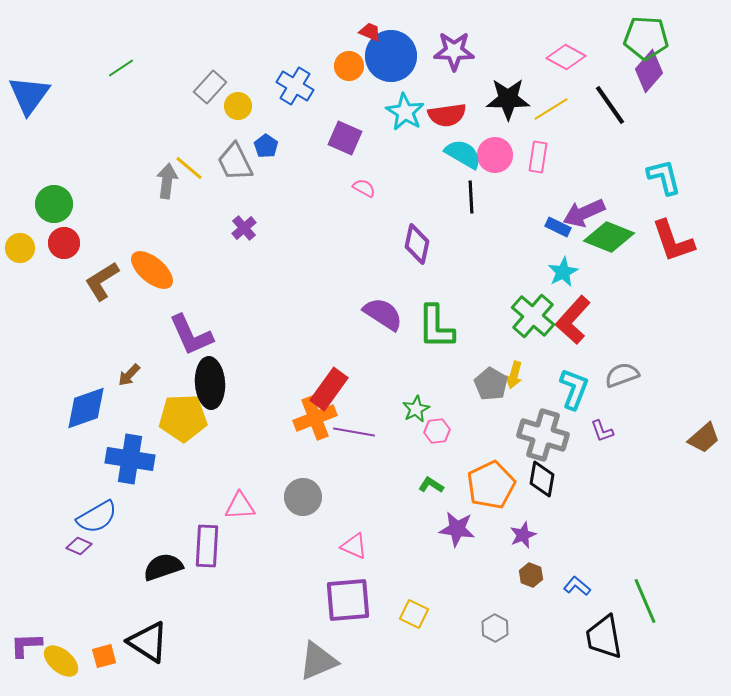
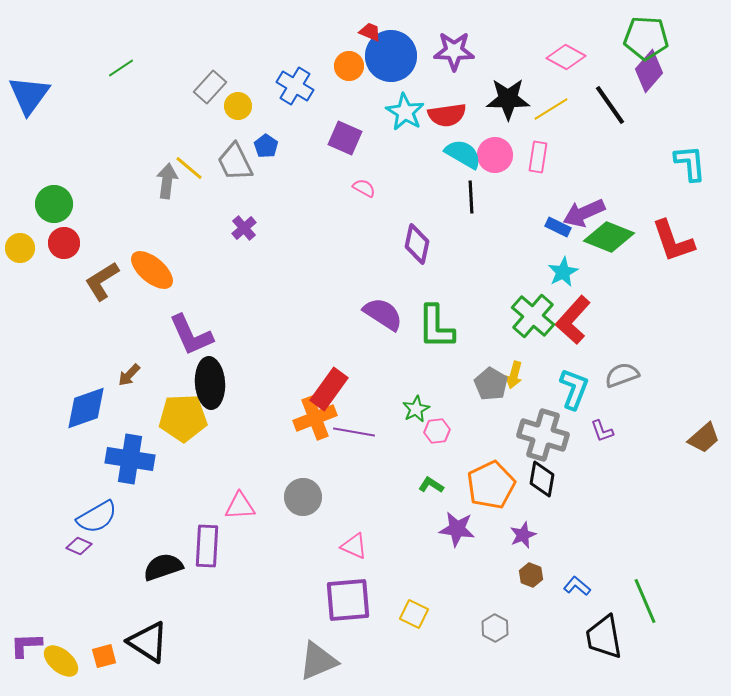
cyan L-shape at (664, 177): moved 26 px right, 14 px up; rotated 9 degrees clockwise
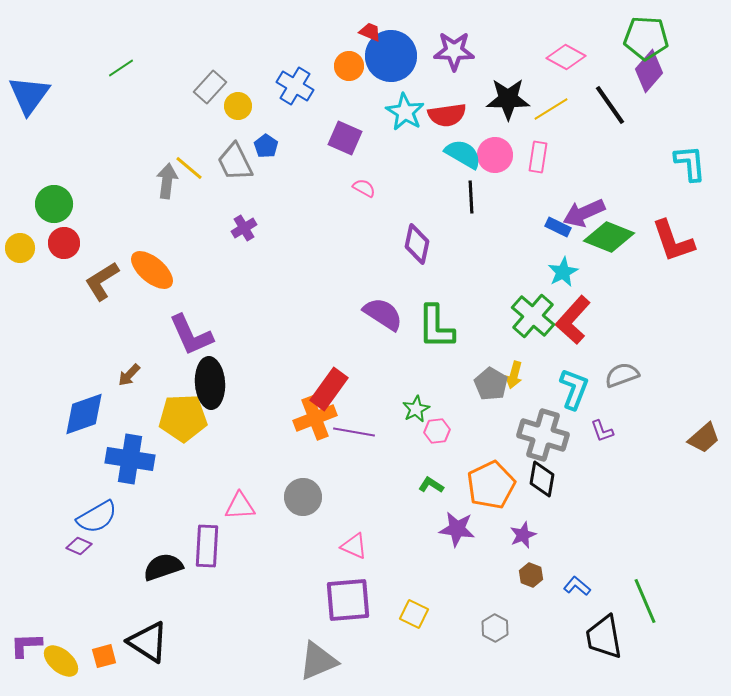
purple cross at (244, 228): rotated 10 degrees clockwise
blue diamond at (86, 408): moved 2 px left, 6 px down
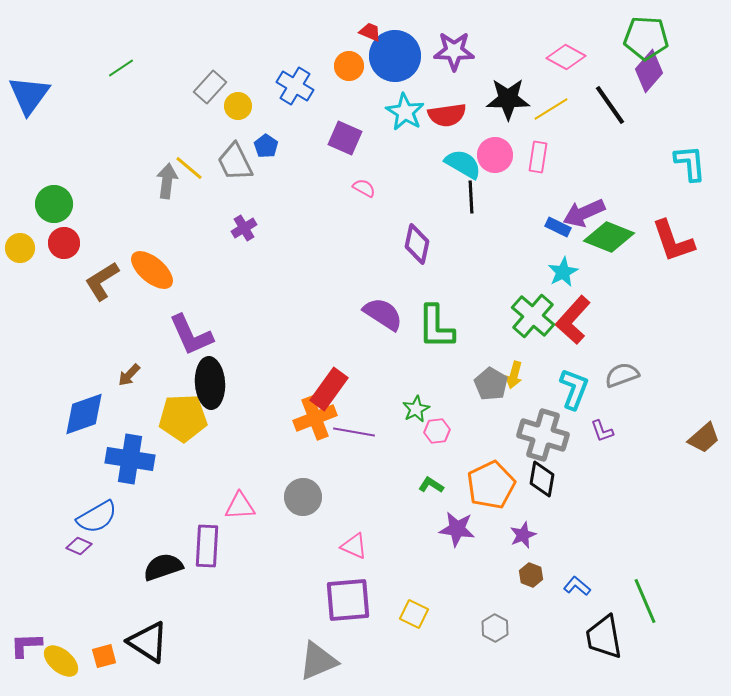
blue circle at (391, 56): moved 4 px right
cyan semicircle at (463, 154): moved 10 px down
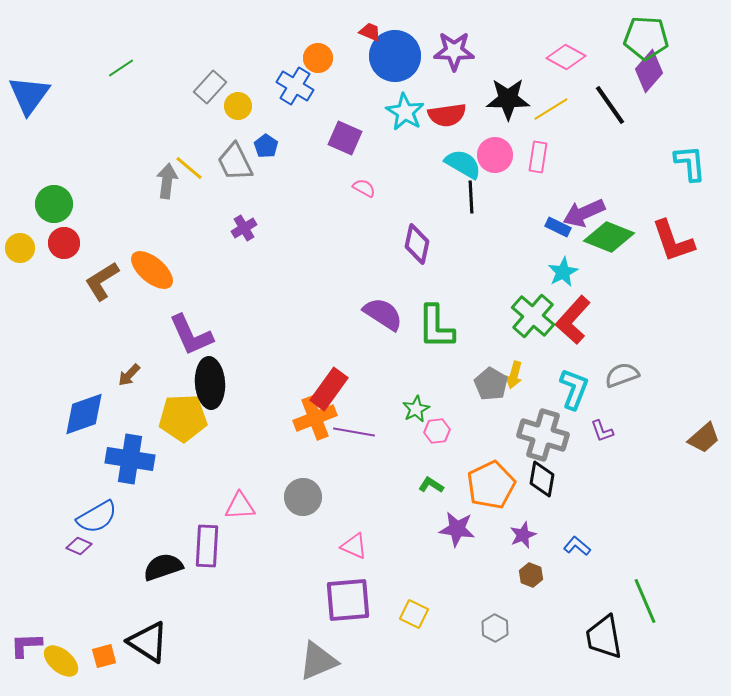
orange circle at (349, 66): moved 31 px left, 8 px up
blue L-shape at (577, 586): moved 40 px up
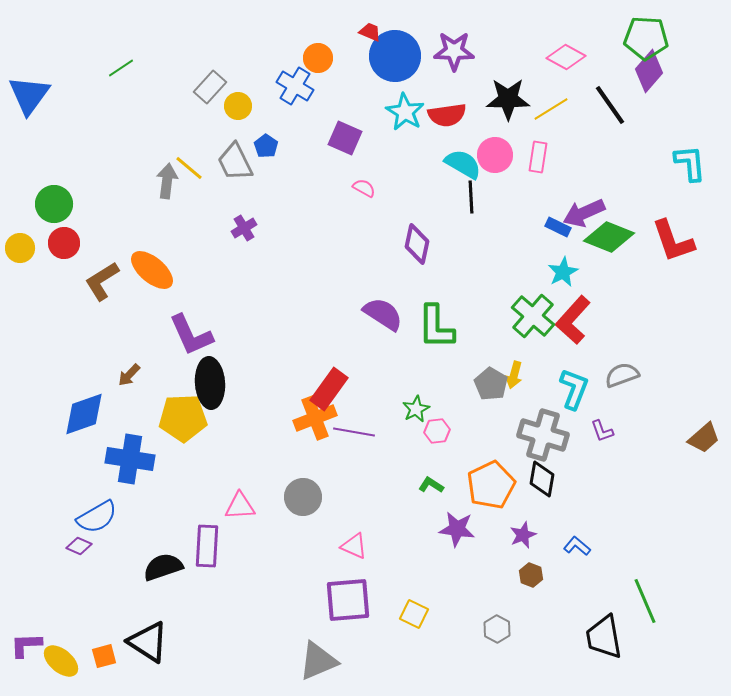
gray hexagon at (495, 628): moved 2 px right, 1 px down
